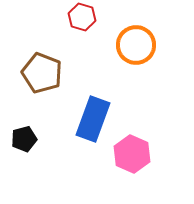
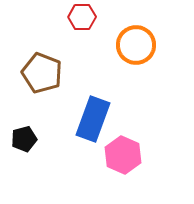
red hexagon: rotated 16 degrees counterclockwise
pink hexagon: moved 9 px left, 1 px down
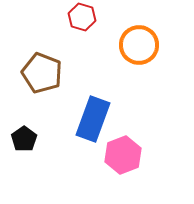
red hexagon: rotated 16 degrees clockwise
orange circle: moved 3 px right
black pentagon: rotated 20 degrees counterclockwise
pink hexagon: rotated 15 degrees clockwise
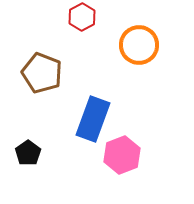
red hexagon: rotated 16 degrees clockwise
black pentagon: moved 4 px right, 14 px down
pink hexagon: moved 1 px left
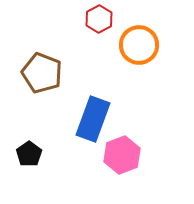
red hexagon: moved 17 px right, 2 px down
black pentagon: moved 1 px right, 1 px down
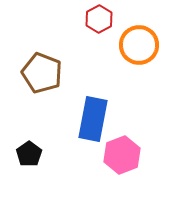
blue rectangle: rotated 9 degrees counterclockwise
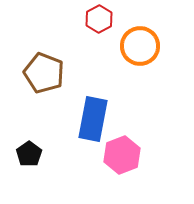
orange circle: moved 1 px right, 1 px down
brown pentagon: moved 2 px right
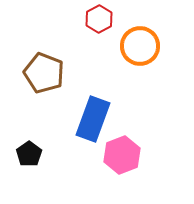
blue rectangle: rotated 9 degrees clockwise
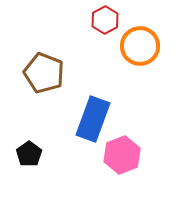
red hexagon: moved 6 px right, 1 px down
